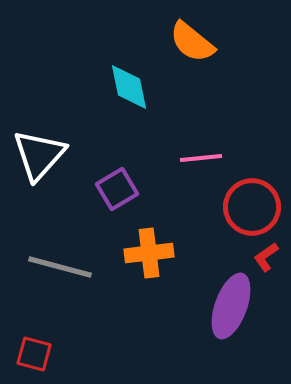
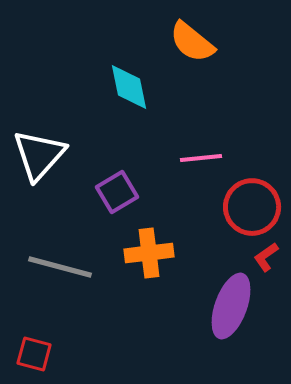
purple square: moved 3 px down
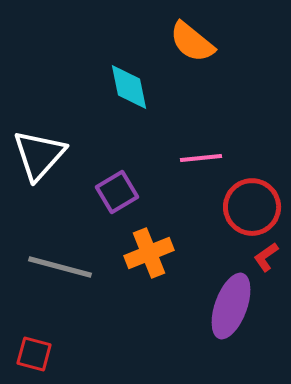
orange cross: rotated 15 degrees counterclockwise
